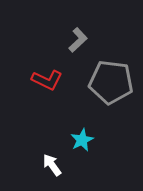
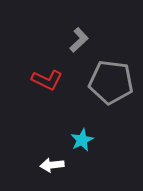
gray L-shape: moved 1 px right
white arrow: rotated 60 degrees counterclockwise
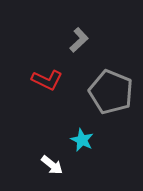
gray pentagon: moved 10 px down; rotated 15 degrees clockwise
cyan star: rotated 20 degrees counterclockwise
white arrow: rotated 135 degrees counterclockwise
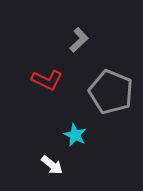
cyan star: moved 7 px left, 5 px up
